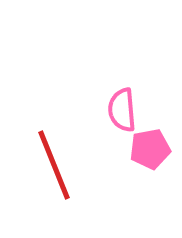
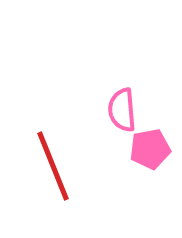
red line: moved 1 px left, 1 px down
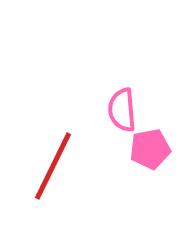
red line: rotated 48 degrees clockwise
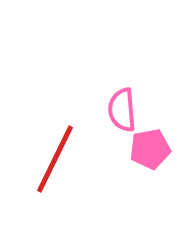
red line: moved 2 px right, 7 px up
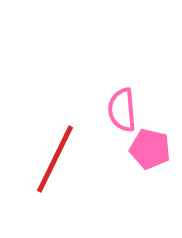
pink pentagon: rotated 24 degrees clockwise
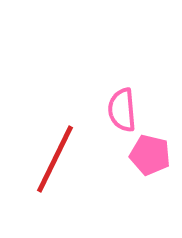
pink pentagon: moved 6 px down
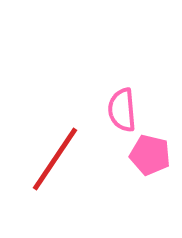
red line: rotated 8 degrees clockwise
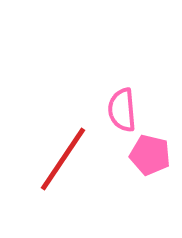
red line: moved 8 px right
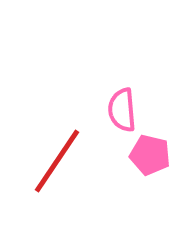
red line: moved 6 px left, 2 px down
